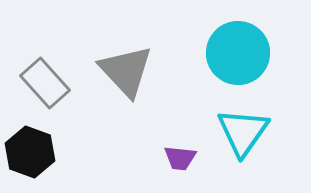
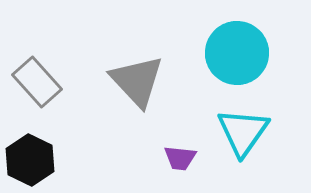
cyan circle: moved 1 px left
gray triangle: moved 11 px right, 10 px down
gray rectangle: moved 8 px left, 1 px up
black hexagon: moved 8 px down; rotated 6 degrees clockwise
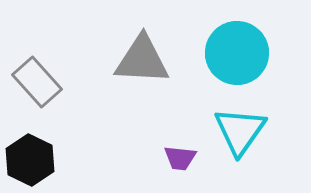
gray triangle: moved 5 px right, 21 px up; rotated 44 degrees counterclockwise
cyan triangle: moved 3 px left, 1 px up
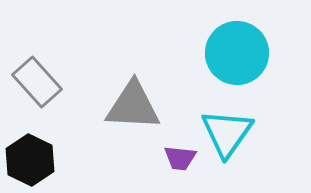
gray triangle: moved 9 px left, 46 px down
cyan triangle: moved 13 px left, 2 px down
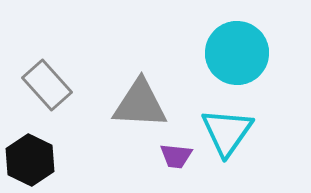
gray rectangle: moved 10 px right, 3 px down
gray triangle: moved 7 px right, 2 px up
cyan triangle: moved 1 px up
purple trapezoid: moved 4 px left, 2 px up
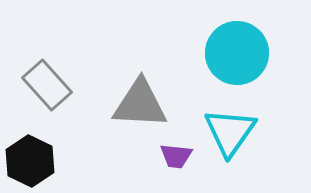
cyan triangle: moved 3 px right
black hexagon: moved 1 px down
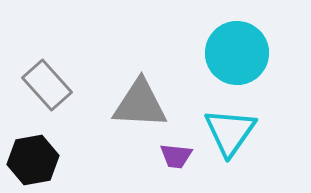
black hexagon: moved 3 px right, 1 px up; rotated 24 degrees clockwise
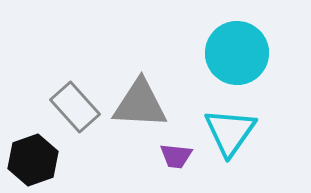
gray rectangle: moved 28 px right, 22 px down
black hexagon: rotated 9 degrees counterclockwise
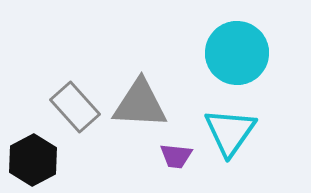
black hexagon: rotated 9 degrees counterclockwise
